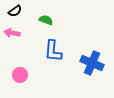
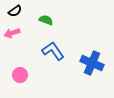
pink arrow: rotated 28 degrees counterclockwise
blue L-shape: rotated 140 degrees clockwise
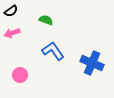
black semicircle: moved 4 px left
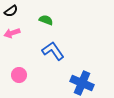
blue cross: moved 10 px left, 20 px down
pink circle: moved 1 px left
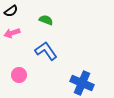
blue L-shape: moved 7 px left
